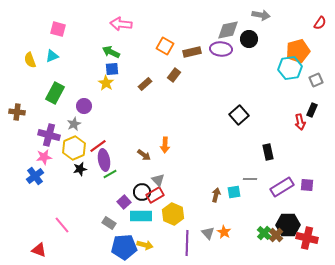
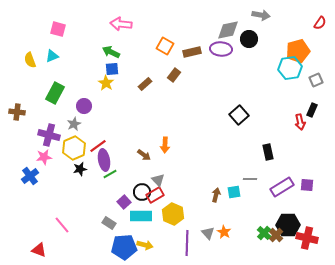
blue cross at (35, 176): moved 5 px left
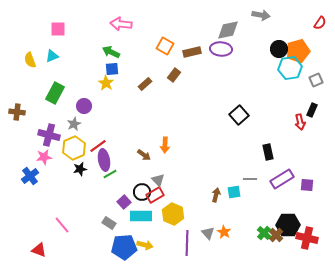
pink square at (58, 29): rotated 14 degrees counterclockwise
black circle at (249, 39): moved 30 px right, 10 px down
purple rectangle at (282, 187): moved 8 px up
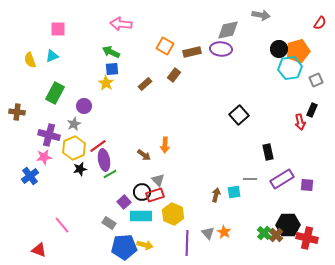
red rectangle at (155, 195): rotated 12 degrees clockwise
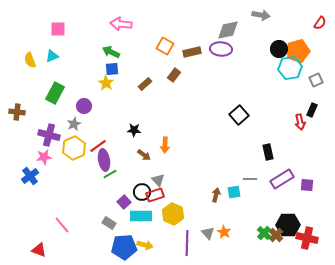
black star at (80, 169): moved 54 px right, 39 px up; rotated 16 degrees clockwise
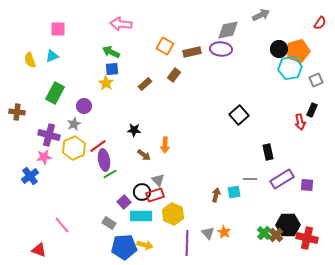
gray arrow at (261, 15): rotated 36 degrees counterclockwise
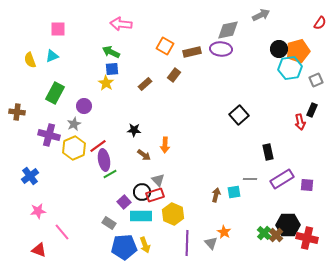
pink star at (44, 157): moved 6 px left, 54 px down
pink line at (62, 225): moved 7 px down
gray triangle at (208, 233): moved 3 px right, 10 px down
yellow arrow at (145, 245): rotated 56 degrees clockwise
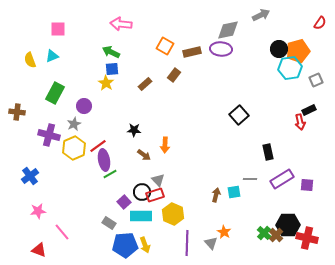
black rectangle at (312, 110): moved 3 px left; rotated 40 degrees clockwise
blue pentagon at (124, 247): moved 1 px right, 2 px up
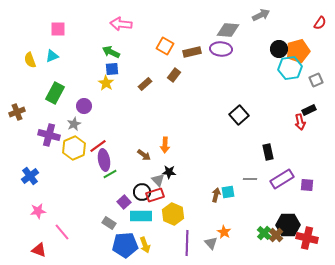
gray diamond at (228, 30): rotated 15 degrees clockwise
brown cross at (17, 112): rotated 28 degrees counterclockwise
black star at (134, 130): moved 35 px right, 42 px down
cyan square at (234, 192): moved 6 px left
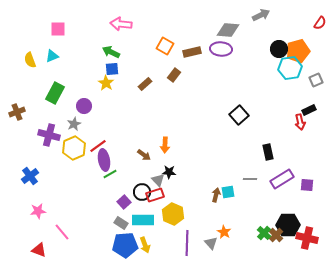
cyan rectangle at (141, 216): moved 2 px right, 4 px down
gray rectangle at (109, 223): moved 12 px right
